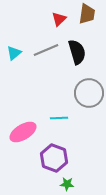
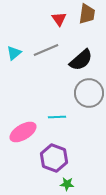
red triangle: rotated 21 degrees counterclockwise
black semicircle: moved 4 px right, 8 px down; rotated 65 degrees clockwise
cyan line: moved 2 px left, 1 px up
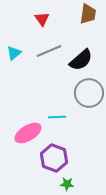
brown trapezoid: moved 1 px right
red triangle: moved 17 px left
gray line: moved 3 px right, 1 px down
pink ellipse: moved 5 px right, 1 px down
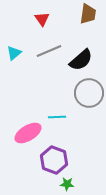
purple hexagon: moved 2 px down
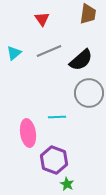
pink ellipse: rotated 68 degrees counterclockwise
green star: rotated 24 degrees clockwise
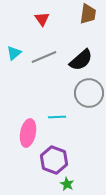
gray line: moved 5 px left, 6 px down
pink ellipse: rotated 20 degrees clockwise
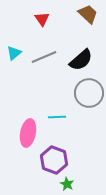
brown trapezoid: rotated 55 degrees counterclockwise
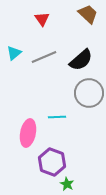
purple hexagon: moved 2 px left, 2 px down
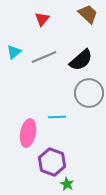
red triangle: rotated 14 degrees clockwise
cyan triangle: moved 1 px up
